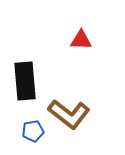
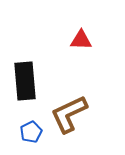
brown L-shape: rotated 117 degrees clockwise
blue pentagon: moved 2 px left, 1 px down; rotated 15 degrees counterclockwise
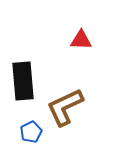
black rectangle: moved 2 px left
brown L-shape: moved 4 px left, 7 px up
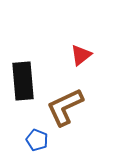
red triangle: moved 15 px down; rotated 40 degrees counterclockwise
blue pentagon: moved 6 px right, 8 px down; rotated 25 degrees counterclockwise
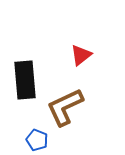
black rectangle: moved 2 px right, 1 px up
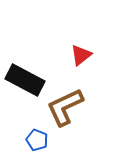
black rectangle: rotated 57 degrees counterclockwise
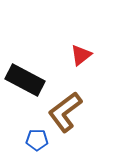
brown L-shape: moved 5 px down; rotated 12 degrees counterclockwise
blue pentagon: rotated 20 degrees counterclockwise
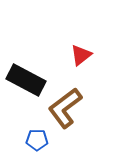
black rectangle: moved 1 px right
brown L-shape: moved 4 px up
